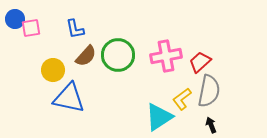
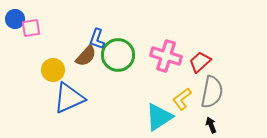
blue L-shape: moved 22 px right, 10 px down; rotated 30 degrees clockwise
pink cross: rotated 28 degrees clockwise
gray semicircle: moved 3 px right, 1 px down
blue triangle: rotated 36 degrees counterclockwise
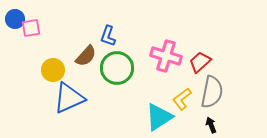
blue L-shape: moved 11 px right, 3 px up
green circle: moved 1 px left, 13 px down
